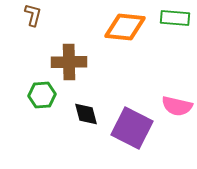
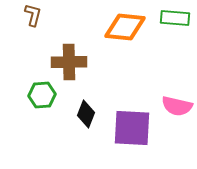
black diamond: rotated 36 degrees clockwise
purple square: rotated 24 degrees counterclockwise
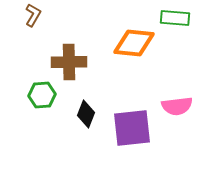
brown L-shape: rotated 15 degrees clockwise
orange diamond: moved 9 px right, 16 px down
pink semicircle: rotated 20 degrees counterclockwise
purple square: rotated 9 degrees counterclockwise
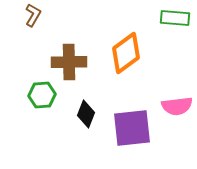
orange diamond: moved 8 px left, 10 px down; rotated 42 degrees counterclockwise
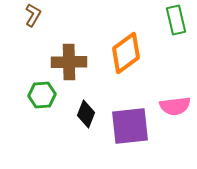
green rectangle: moved 1 px right, 2 px down; rotated 72 degrees clockwise
pink semicircle: moved 2 px left
purple square: moved 2 px left, 2 px up
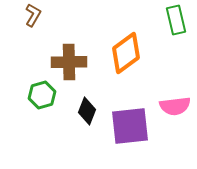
green hexagon: rotated 12 degrees counterclockwise
black diamond: moved 1 px right, 3 px up
